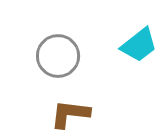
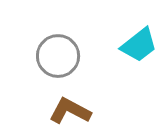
brown L-shape: moved 3 px up; rotated 21 degrees clockwise
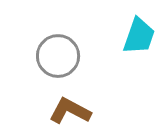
cyan trapezoid: moved 9 px up; rotated 33 degrees counterclockwise
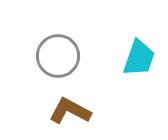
cyan trapezoid: moved 22 px down
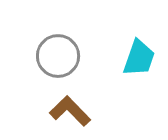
brown L-shape: rotated 18 degrees clockwise
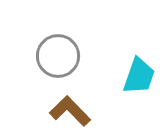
cyan trapezoid: moved 18 px down
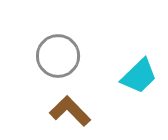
cyan trapezoid: rotated 27 degrees clockwise
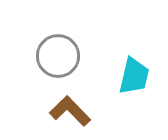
cyan trapezoid: moved 5 px left; rotated 33 degrees counterclockwise
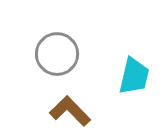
gray circle: moved 1 px left, 2 px up
